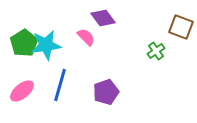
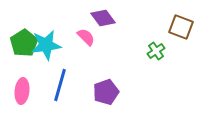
pink ellipse: rotated 45 degrees counterclockwise
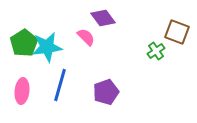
brown square: moved 4 px left, 5 px down
cyan star: moved 1 px right, 2 px down
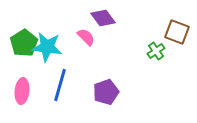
cyan star: rotated 16 degrees clockwise
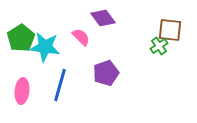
brown square: moved 7 px left, 2 px up; rotated 15 degrees counterclockwise
pink semicircle: moved 5 px left
green pentagon: moved 3 px left, 5 px up
cyan star: moved 2 px left
green cross: moved 3 px right, 5 px up
purple pentagon: moved 19 px up
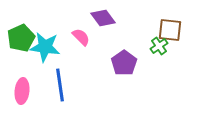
green pentagon: rotated 8 degrees clockwise
purple pentagon: moved 18 px right, 10 px up; rotated 15 degrees counterclockwise
blue line: rotated 24 degrees counterclockwise
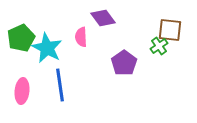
pink semicircle: rotated 138 degrees counterclockwise
cyan star: moved 2 px right, 1 px down; rotated 20 degrees clockwise
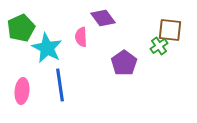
green pentagon: moved 10 px up
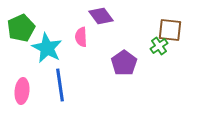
purple diamond: moved 2 px left, 2 px up
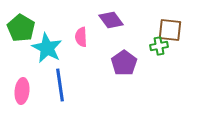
purple diamond: moved 10 px right, 4 px down
green pentagon: rotated 16 degrees counterclockwise
green cross: rotated 24 degrees clockwise
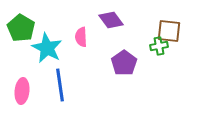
brown square: moved 1 px left, 1 px down
